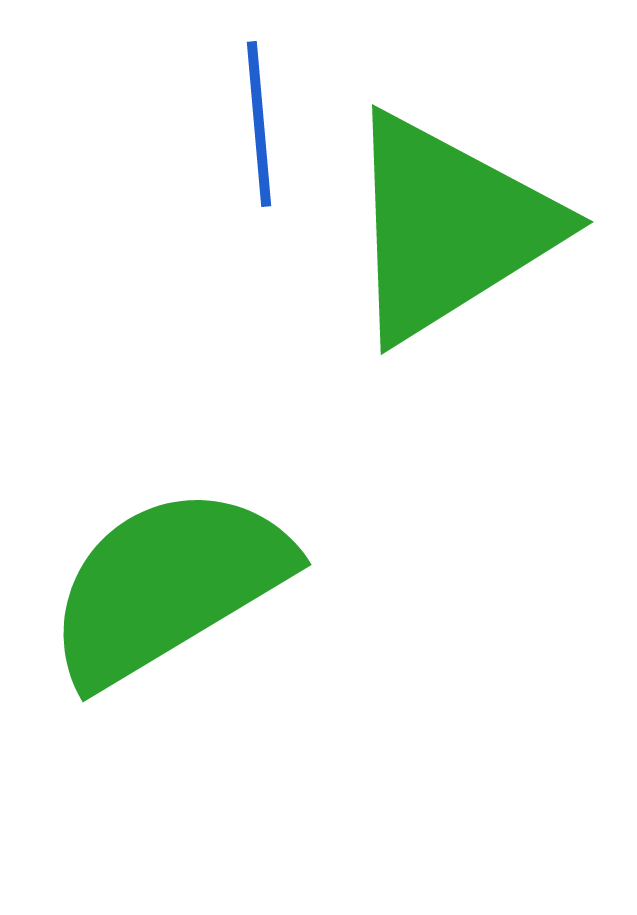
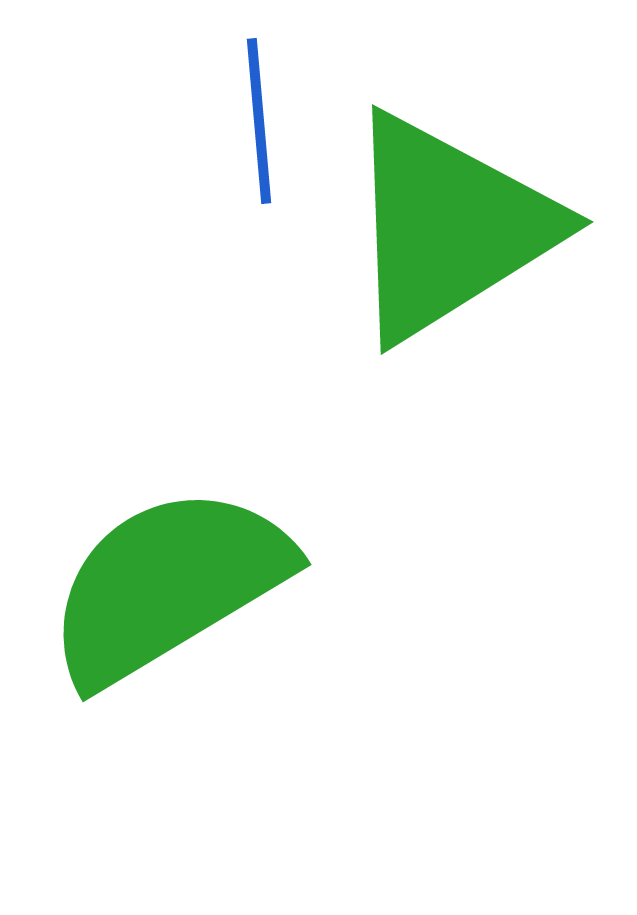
blue line: moved 3 px up
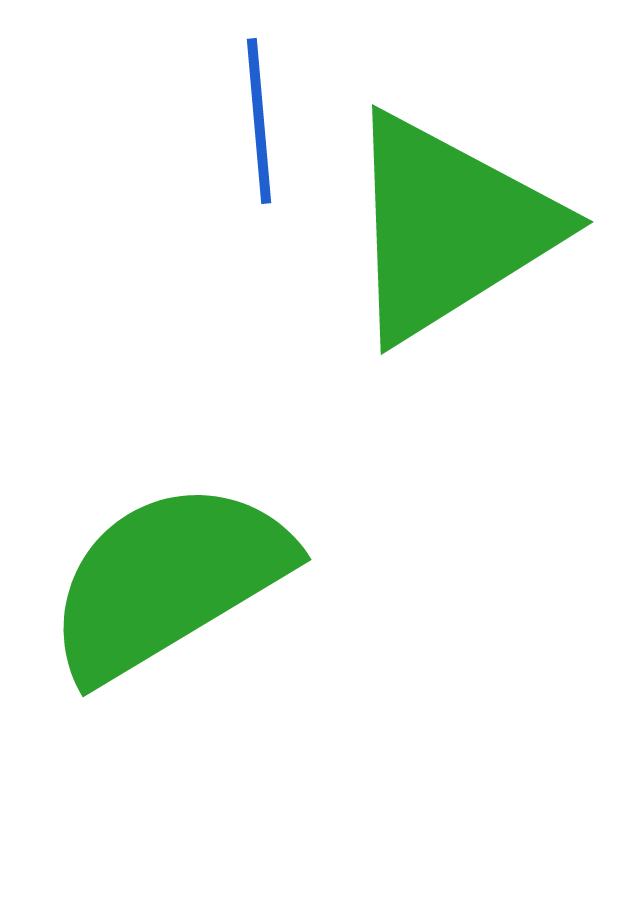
green semicircle: moved 5 px up
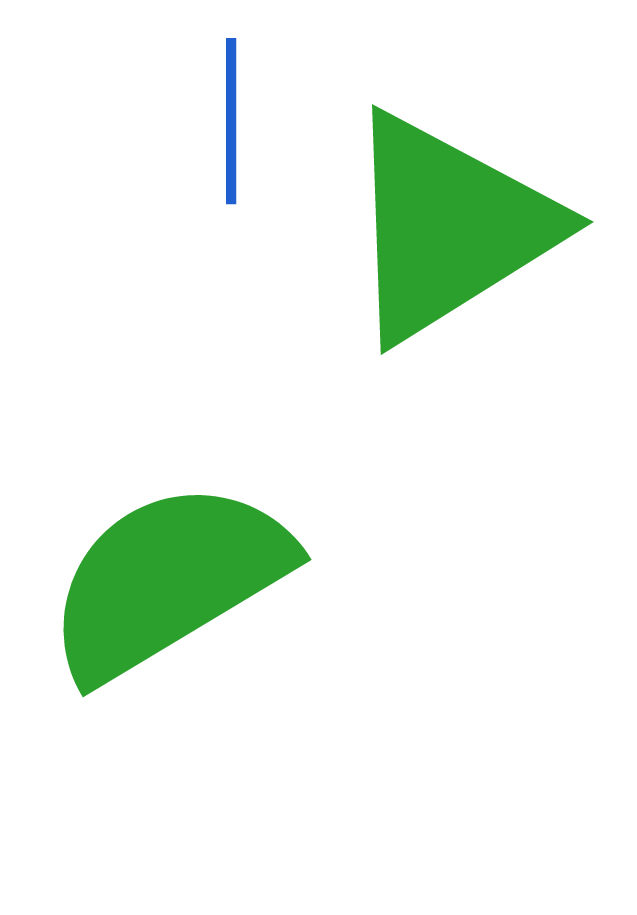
blue line: moved 28 px left; rotated 5 degrees clockwise
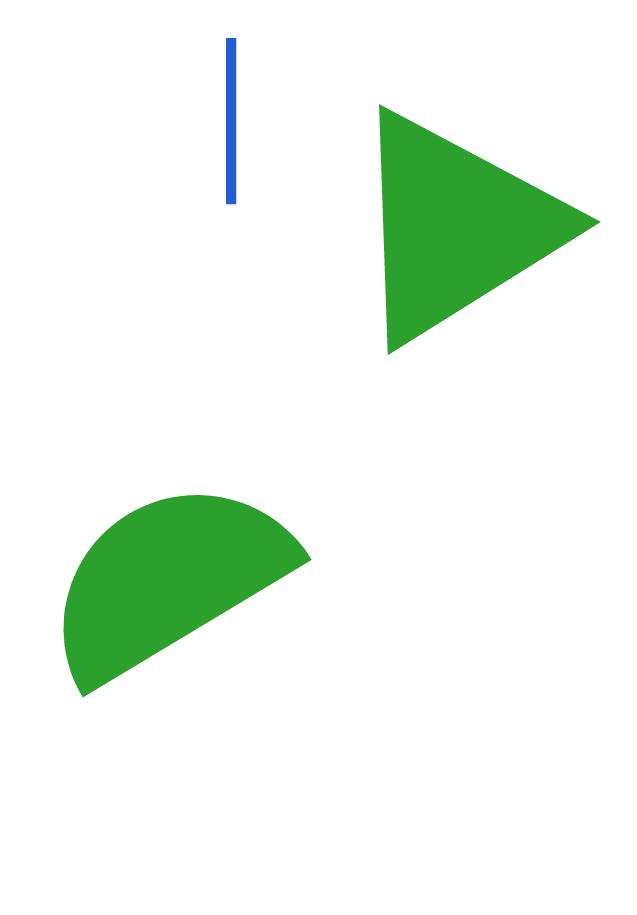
green triangle: moved 7 px right
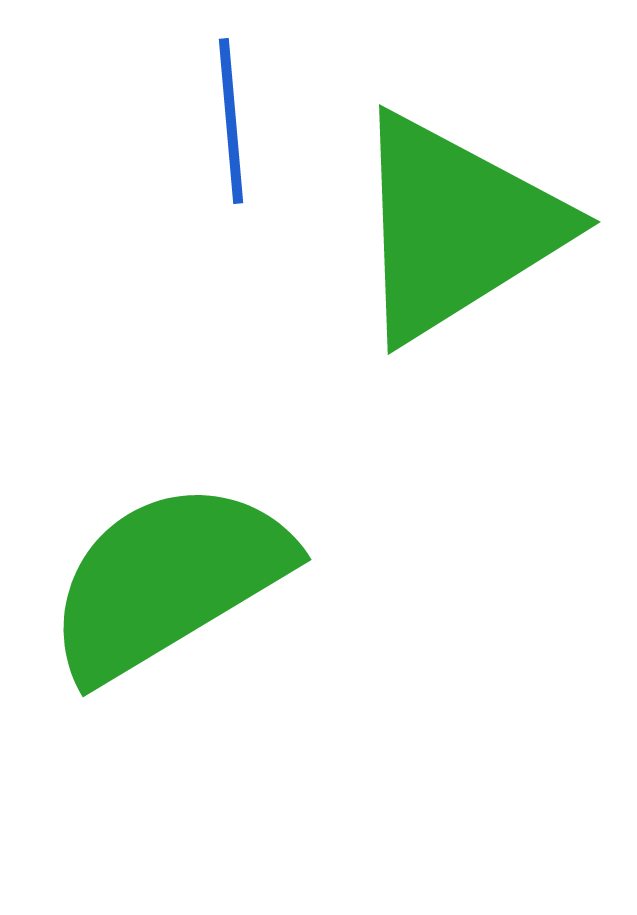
blue line: rotated 5 degrees counterclockwise
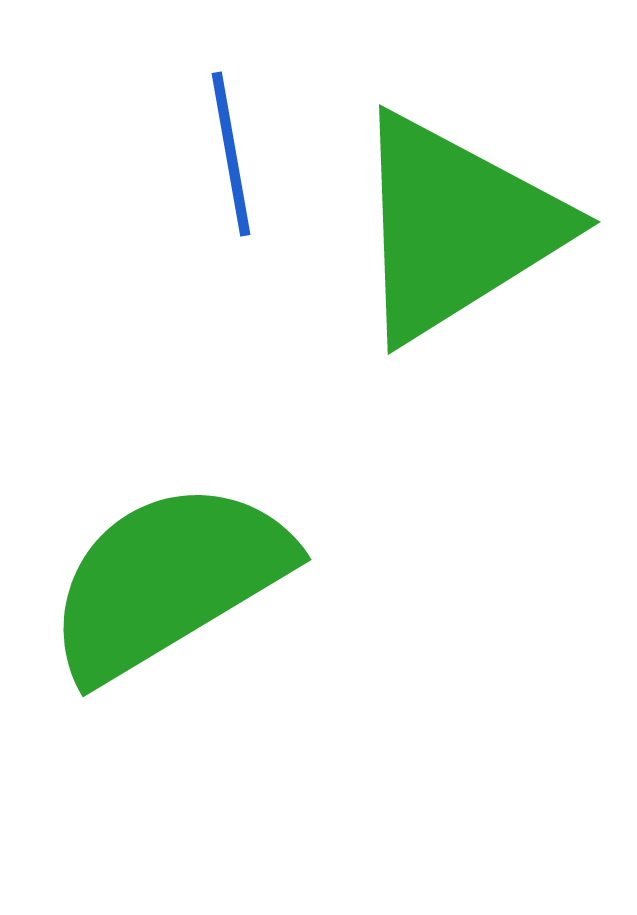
blue line: moved 33 px down; rotated 5 degrees counterclockwise
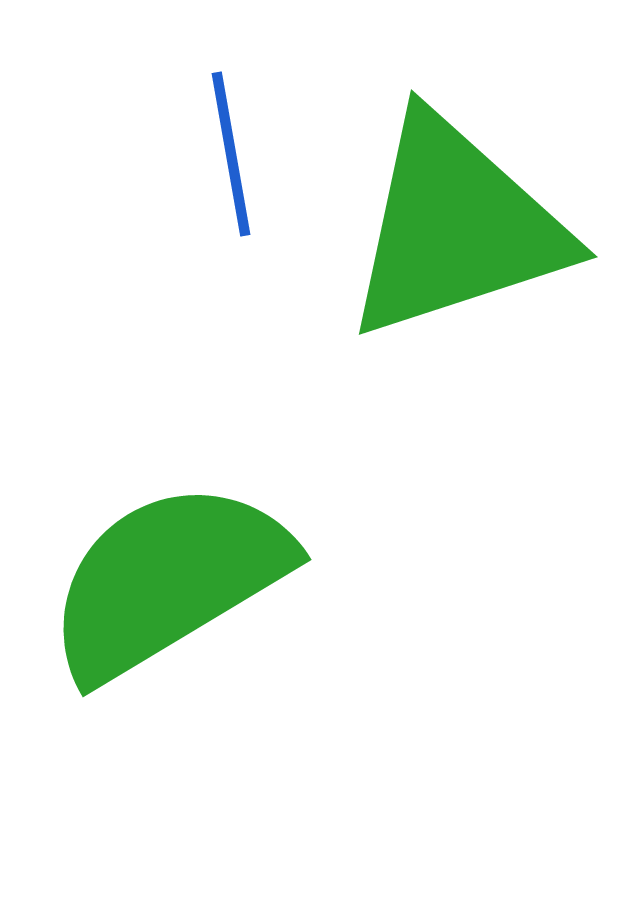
green triangle: rotated 14 degrees clockwise
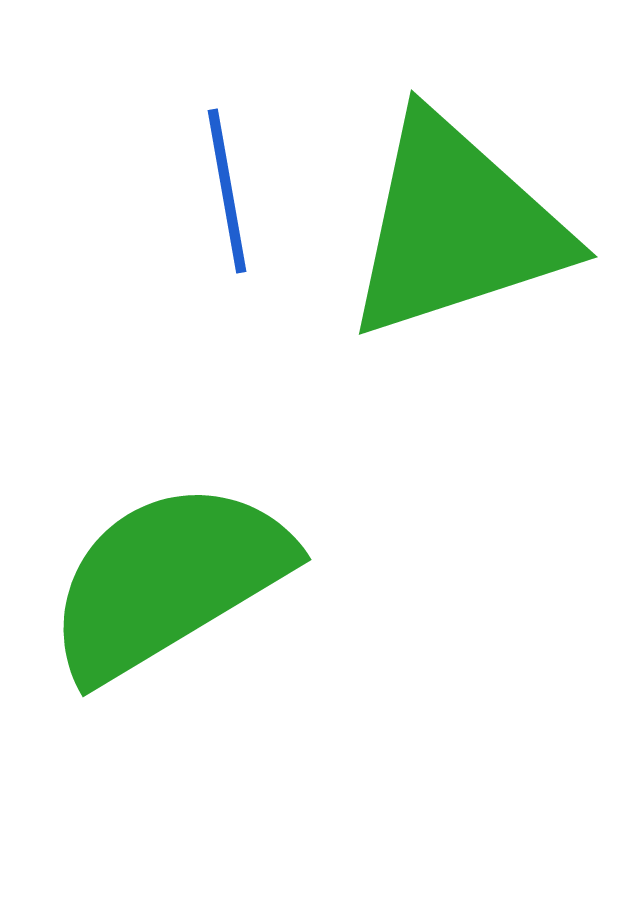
blue line: moved 4 px left, 37 px down
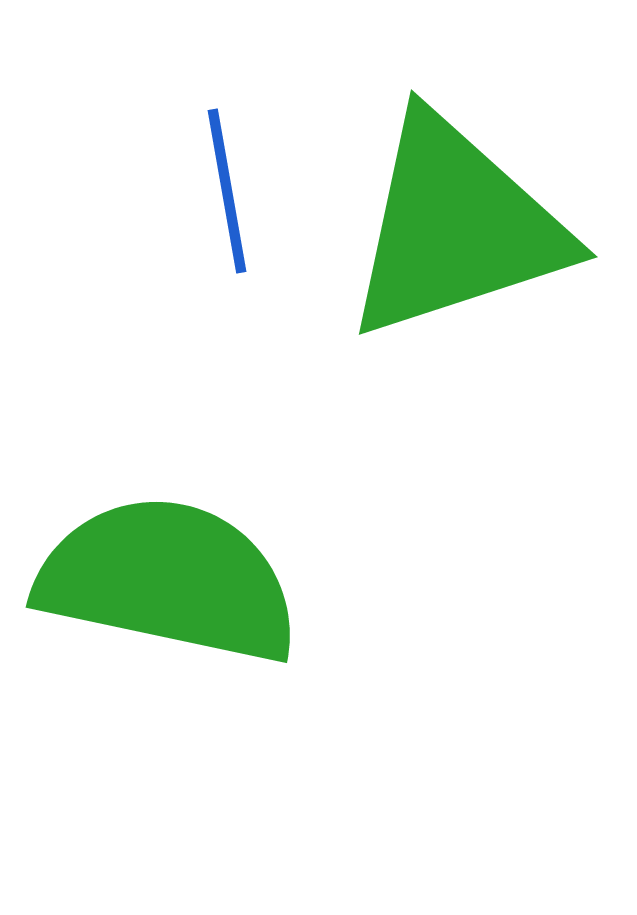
green semicircle: rotated 43 degrees clockwise
